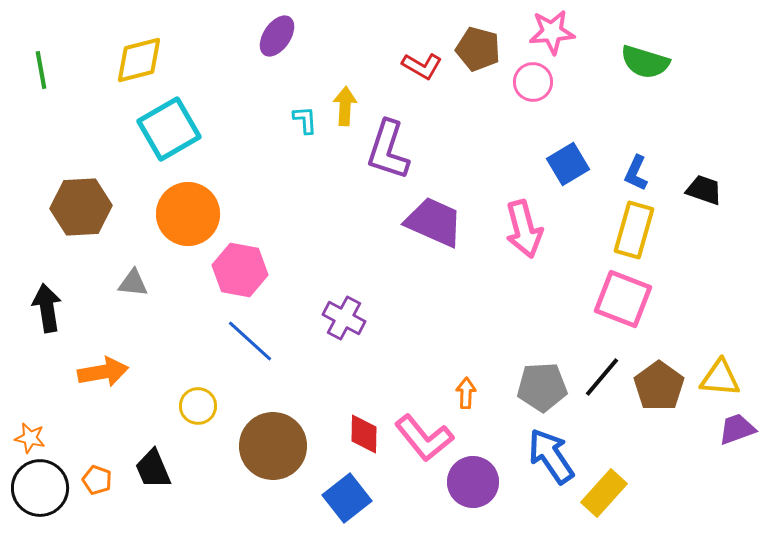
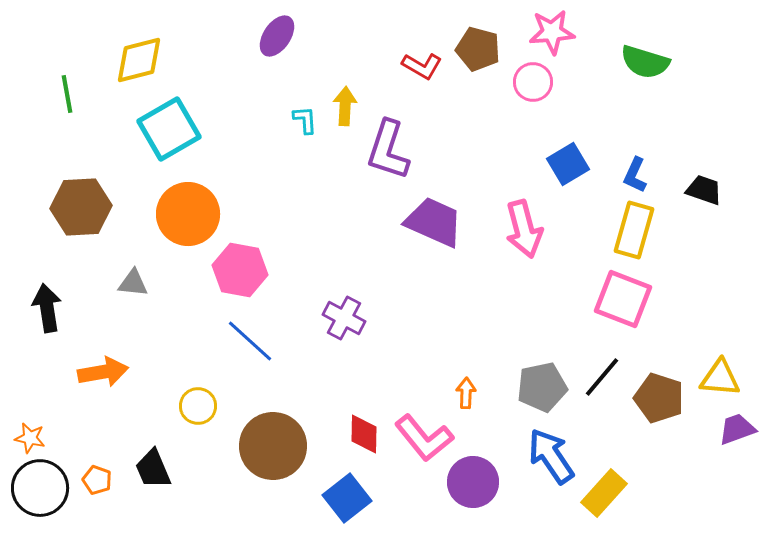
green line at (41, 70): moved 26 px right, 24 px down
blue L-shape at (636, 173): moved 1 px left, 2 px down
brown pentagon at (659, 386): moved 12 px down; rotated 18 degrees counterclockwise
gray pentagon at (542, 387): rotated 9 degrees counterclockwise
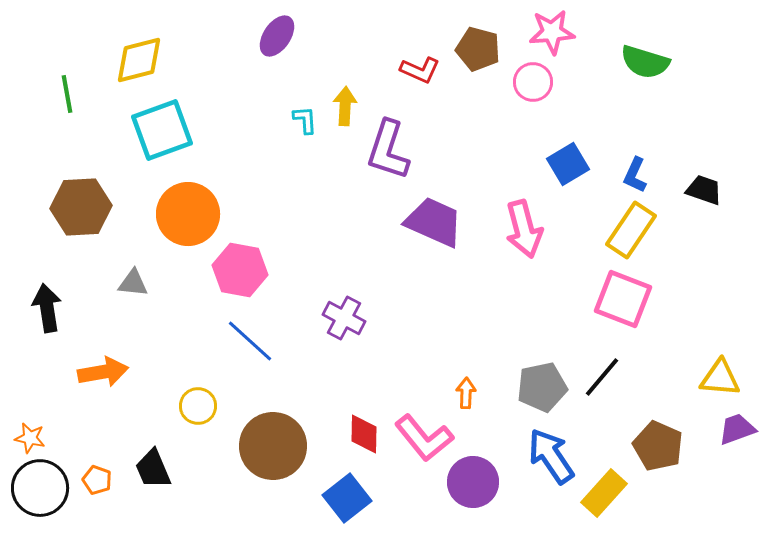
red L-shape at (422, 66): moved 2 px left, 4 px down; rotated 6 degrees counterclockwise
cyan square at (169, 129): moved 7 px left, 1 px down; rotated 10 degrees clockwise
yellow rectangle at (634, 230): moved 3 px left; rotated 18 degrees clockwise
brown pentagon at (659, 398): moved 1 px left, 48 px down; rotated 6 degrees clockwise
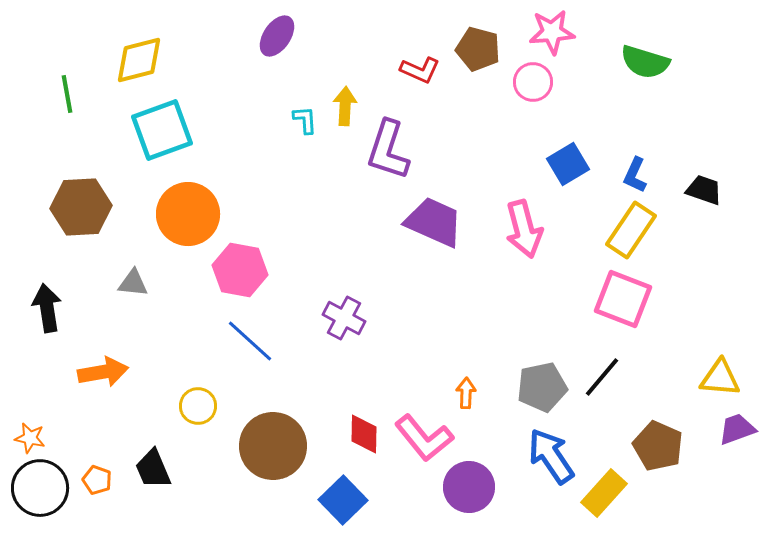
purple circle at (473, 482): moved 4 px left, 5 px down
blue square at (347, 498): moved 4 px left, 2 px down; rotated 6 degrees counterclockwise
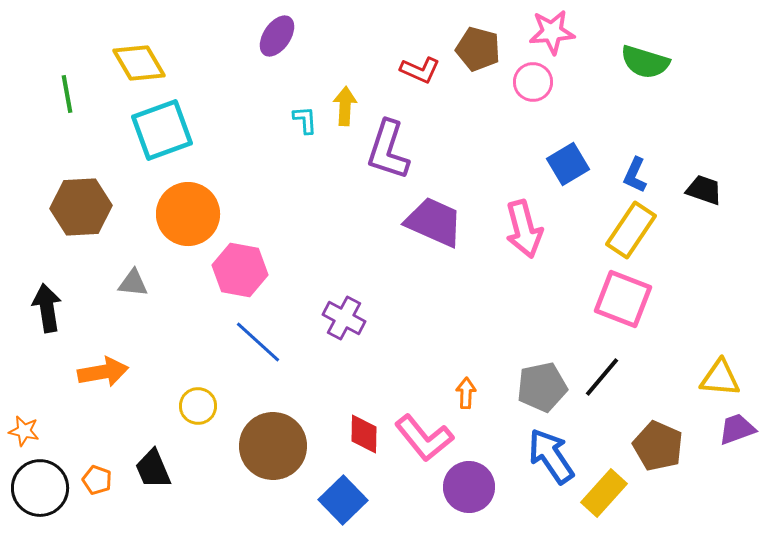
yellow diamond at (139, 60): moved 3 px down; rotated 74 degrees clockwise
blue line at (250, 341): moved 8 px right, 1 px down
orange star at (30, 438): moved 6 px left, 7 px up
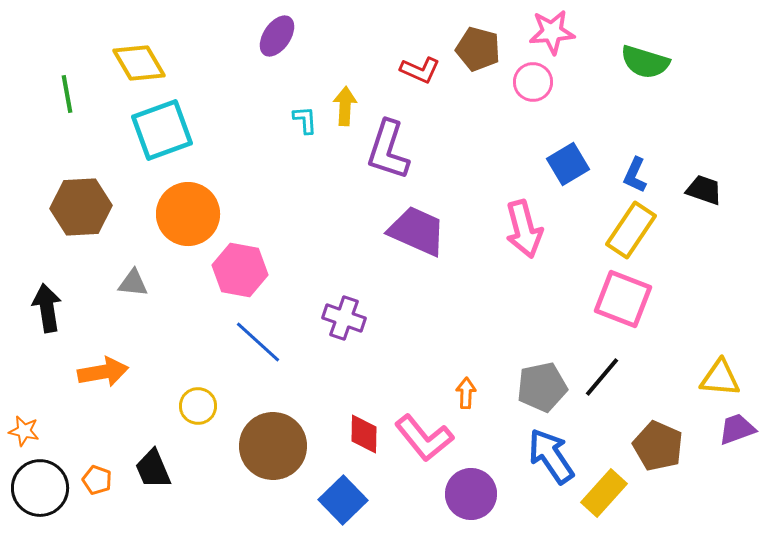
purple trapezoid at (434, 222): moved 17 px left, 9 px down
purple cross at (344, 318): rotated 9 degrees counterclockwise
purple circle at (469, 487): moved 2 px right, 7 px down
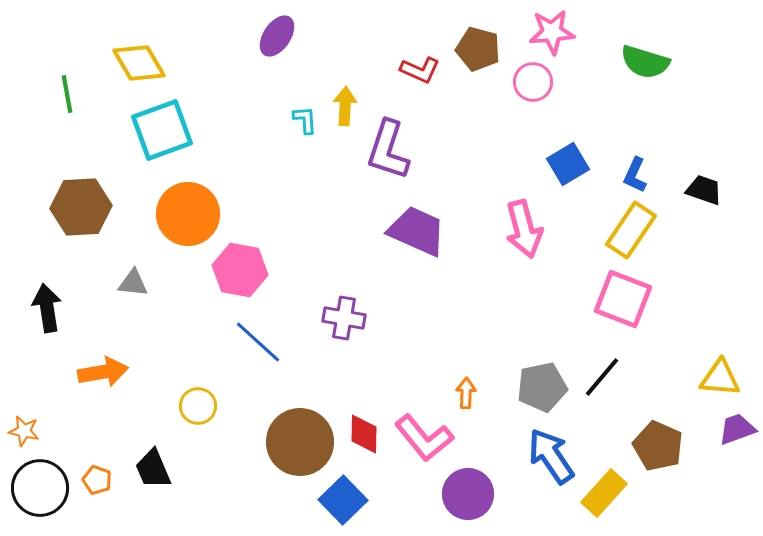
purple cross at (344, 318): rotated 9 degrees counterclockwise
brown circle at (273, 446): moved 27 px right, 4 px up
purple circle at (471, 494): moved 3 px left
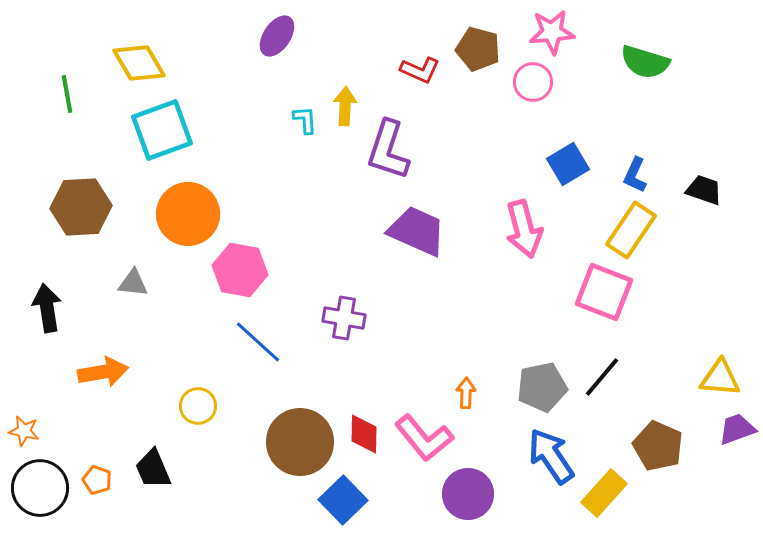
pink square at (623, 299): moved 19 px left, 7 px up
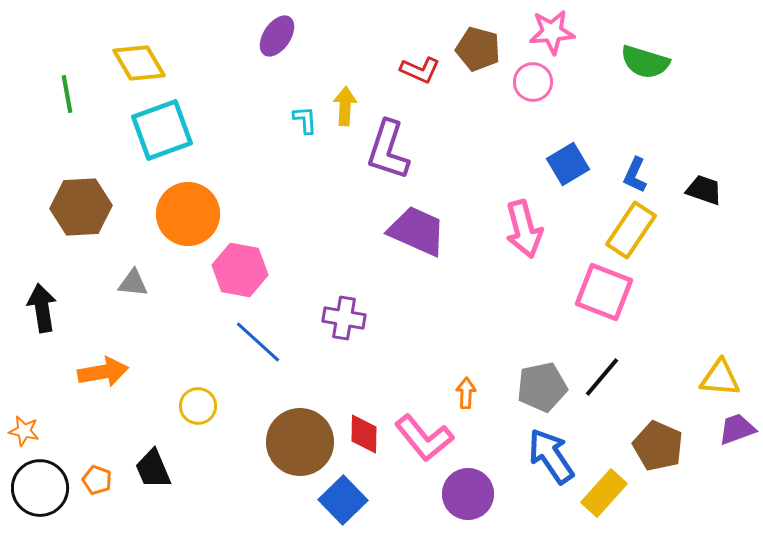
black arrow at (47, 308): moved 5 px left
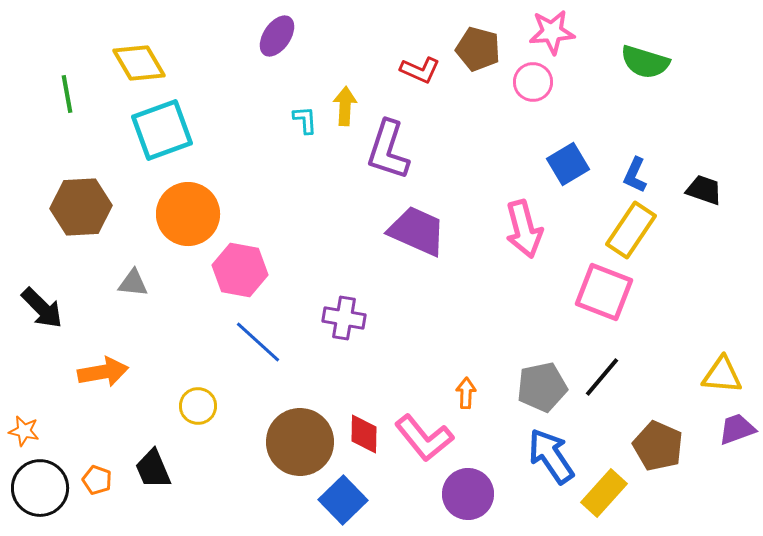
black arrow at (42, 308): rotated 144 degrees clockwise
yellow triangle at (720, 378): moved 2 px right, 3 px up
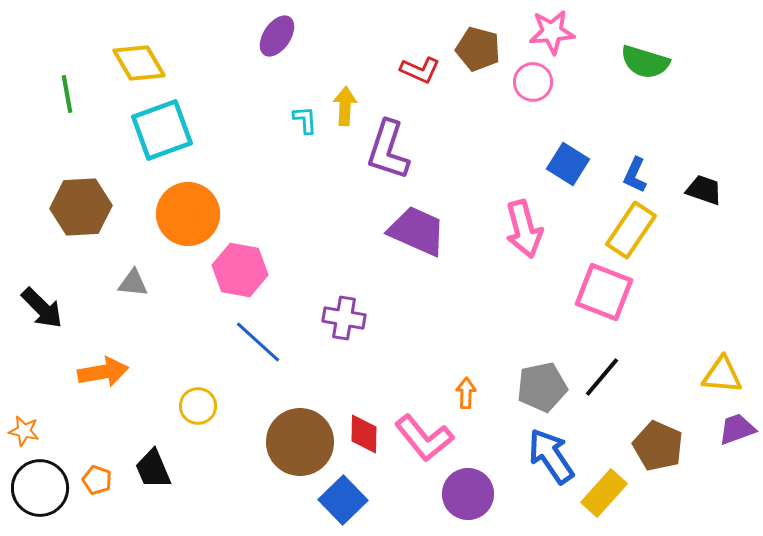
blue square at (568, 164): rotated 27 degrees counterclockwise
